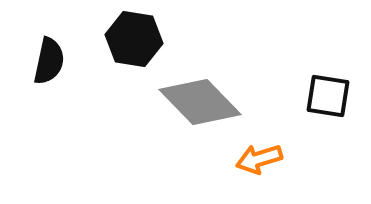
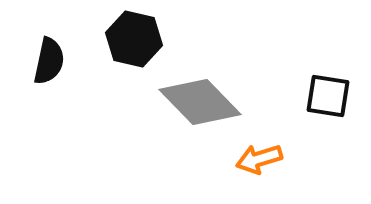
black hexagon: rotated 4 degrees clockwise
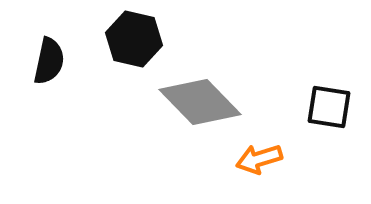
black square: moved 1 px right, 11 px down
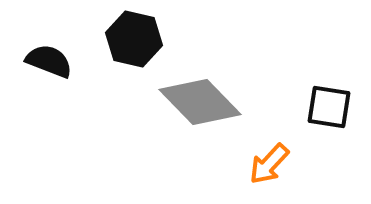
black semicircle: rotated 81 degrees counterclockwise
orange arrow: moved 10 px right, 5 px down; rotated 30 degrees counterclockwise
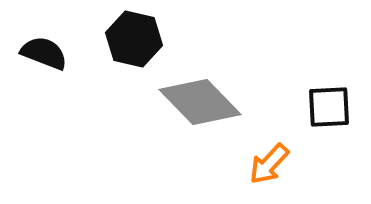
black semicircle: moved 5 px left, 8 px up
black square: rotated 12 degrees counterclockwise
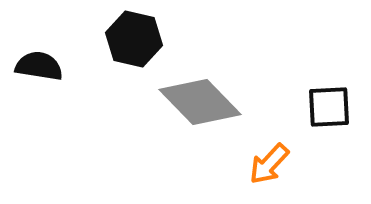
black semicircle: moved 5 px left, 13 px down; rotated 12 degrees counterclockwise
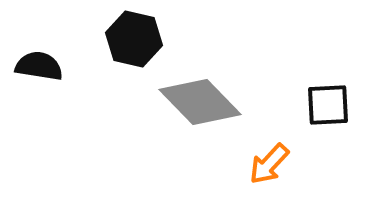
black square: moved 1 px left, 2 px up
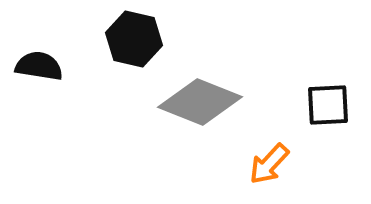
gray diamond: rotated 24 degrees counterclockwise
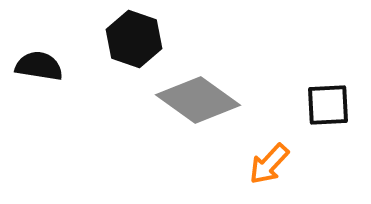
black hexagon: rotated 6 degrees clockwise
gray diamond: moved 2 px left, 2 px up; rotated 14 degrees clockwise
